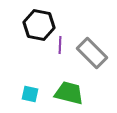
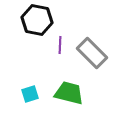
black hexagon: moved 2 px left, 5 px up
cyan square: rotated 30 degrees counterclockwise
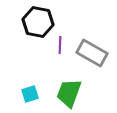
black hexagon: moved 1 px right, 2 px down
gray rectangle: rotated 16 degrees counterclockwise
green trapezoid: rotated 84 degrees counterclockwise
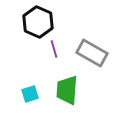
black hexagon: rotated 12 degrees clockwise
purple line: moved 6 px left, 4 px down; rotated 18 degrees counterclockwise
green trapezoid: moved 2 px left, 3 px up; rotated 16 degrees counterclockwise
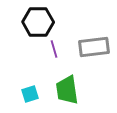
black hexagon: rotated 24 degrees counterclockwise
gray rectangle: moved 2 px right, 6 px up; rotated 36 degrees counterclockwise
green trapezoid: rotated 12 degrees counterclockwise
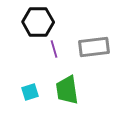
cyan square: moved 2 px up
